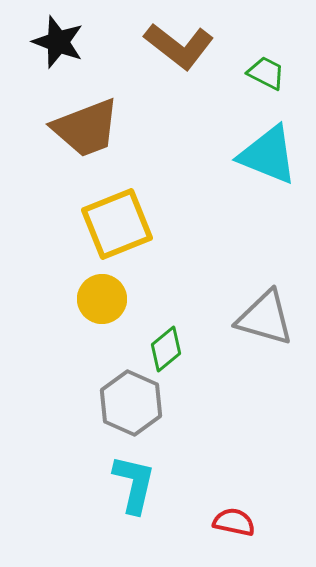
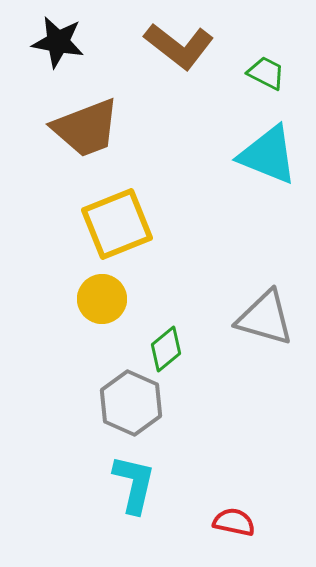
black star: rotated 10 degrees counterclockwise
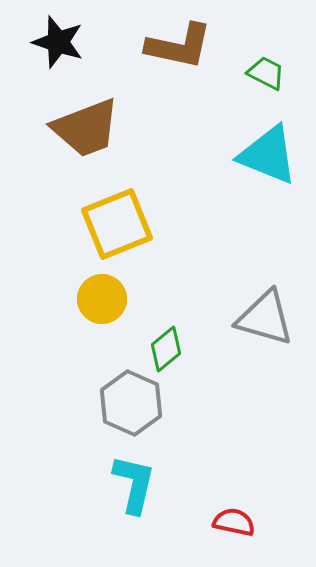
black star: rotated 8 degrees clockwise
brown L-shape: rotated 26 degrees counterclockwise
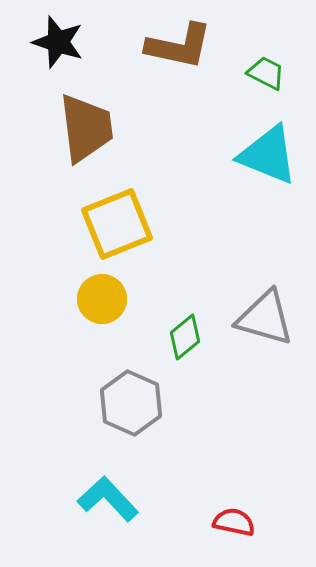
brown trapezoid: rotated 76 degrees counterclockwise
green diamond: moved 19 px right, 12 px up
cyan L-shape: moved 26 px left, 15 px down; rotated 56 degrees counterclockwise
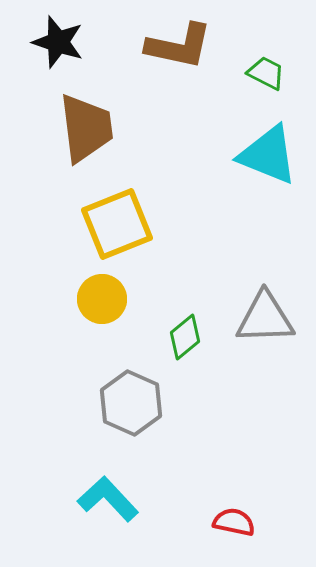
gray triangle: rotated 18 degrees counterclockwise
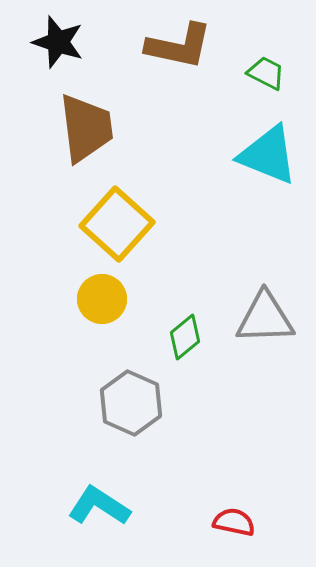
yellow square: rotated 26 degrees counterclockwise
cyan L-shape: moved 9 px left, 7 px down; rotated 14 degrees counterclockwise
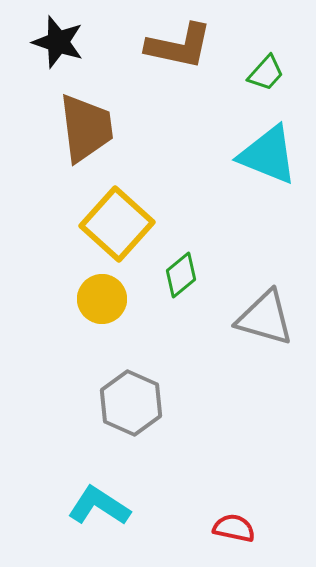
green trapezoid: rotated 105 degrees clockwise
gray triangle: rotated 18 degrees clockwise
green diamond: moved 4 px left, 62 px up
red semicircle: moved 6 px down
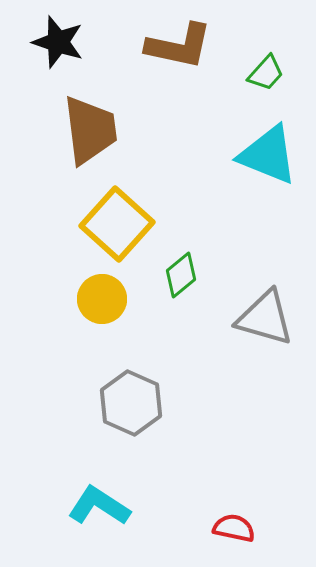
brown trapezoid: moved 4 px right, 2 px down
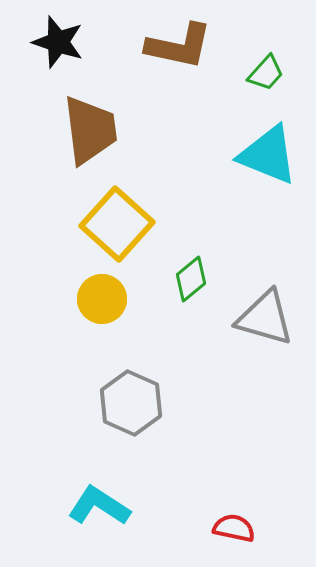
green diamond: moved 10 px right, 4 px down
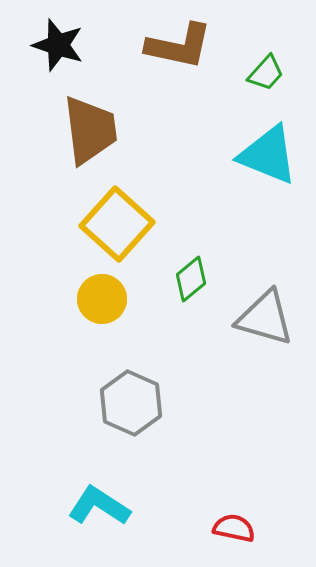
black star: moved 3 px down
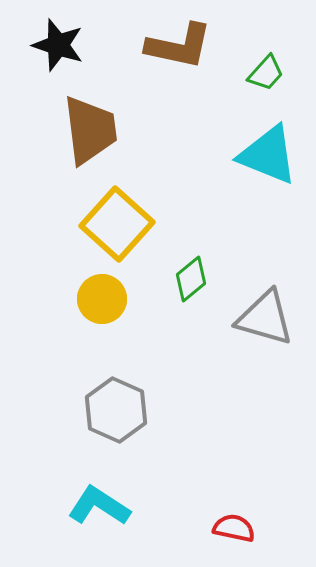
gray hexagon: moved 15 px left, 7 px down
